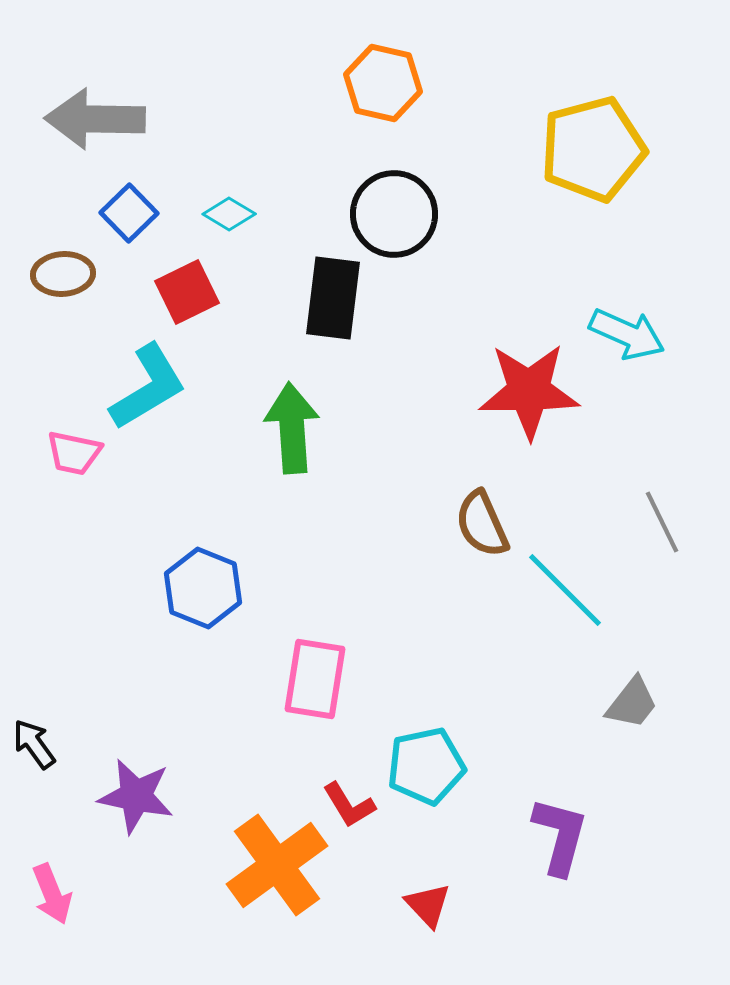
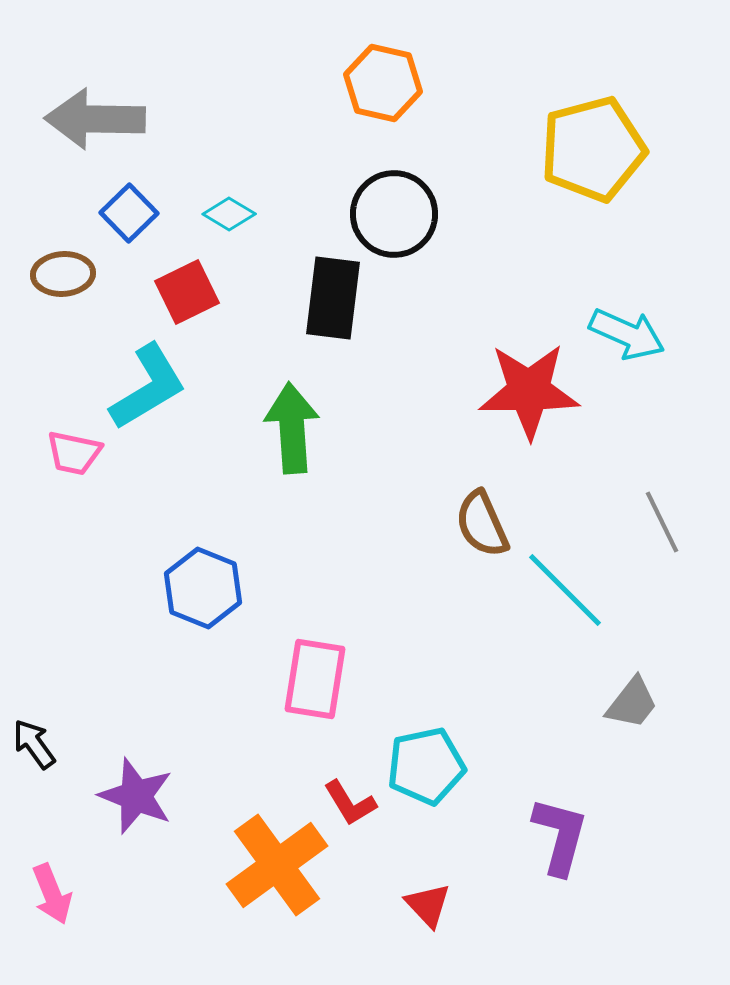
purple star: rotated 10 degrees clockwise
red L-shape: moved 1 px right, 2 px up
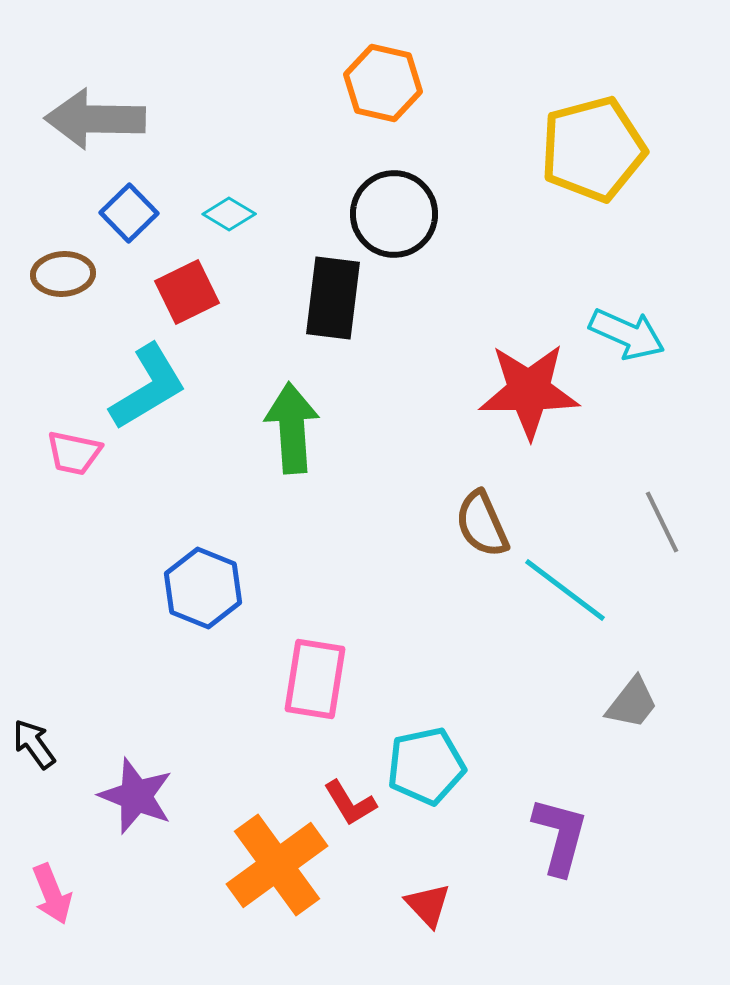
cyan line: rotated 8 degrees counterclockwise
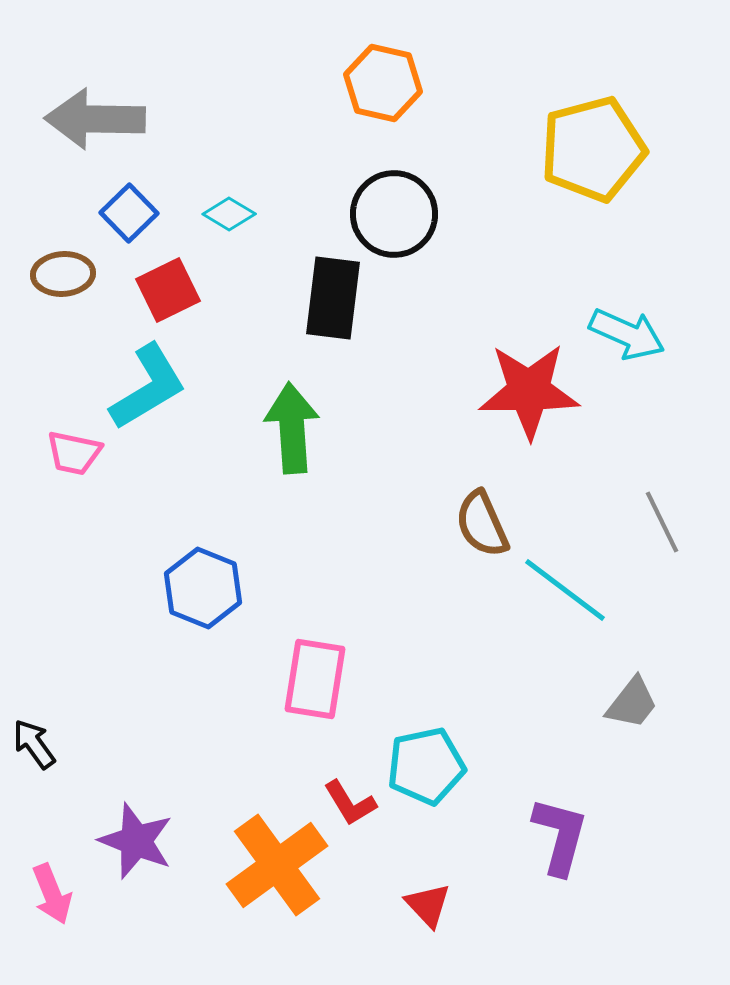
red square: moved 19 px left, 2 px up
purple star: moved 45 px down
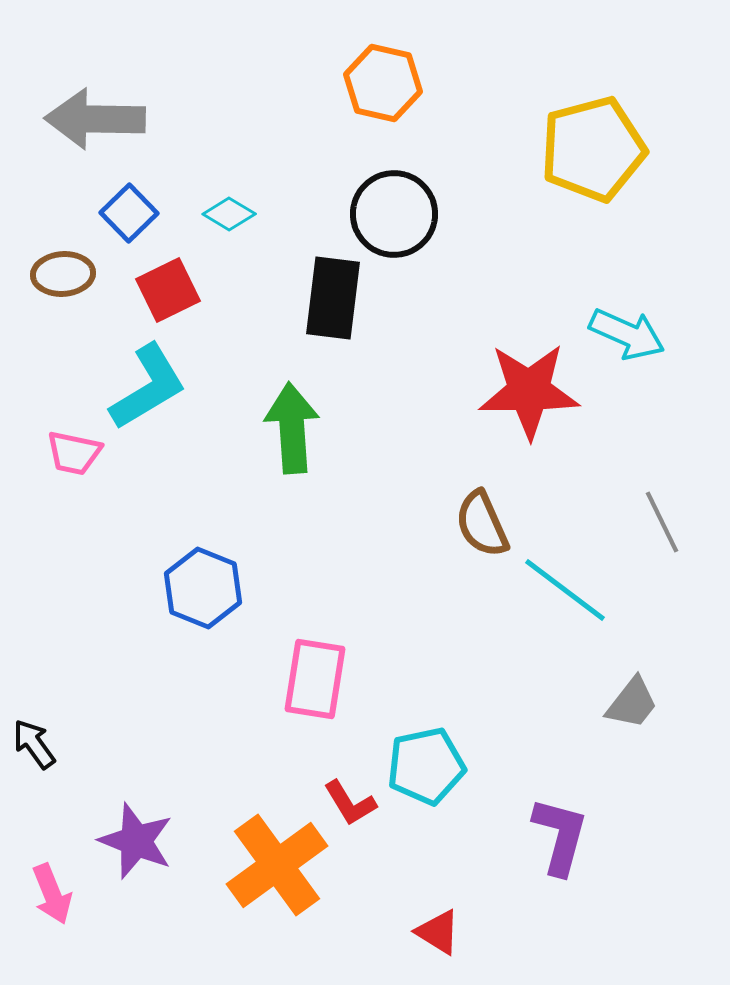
red triangle: moved 10 px right, 27 px down; rotated 15 degrees counterclockwise
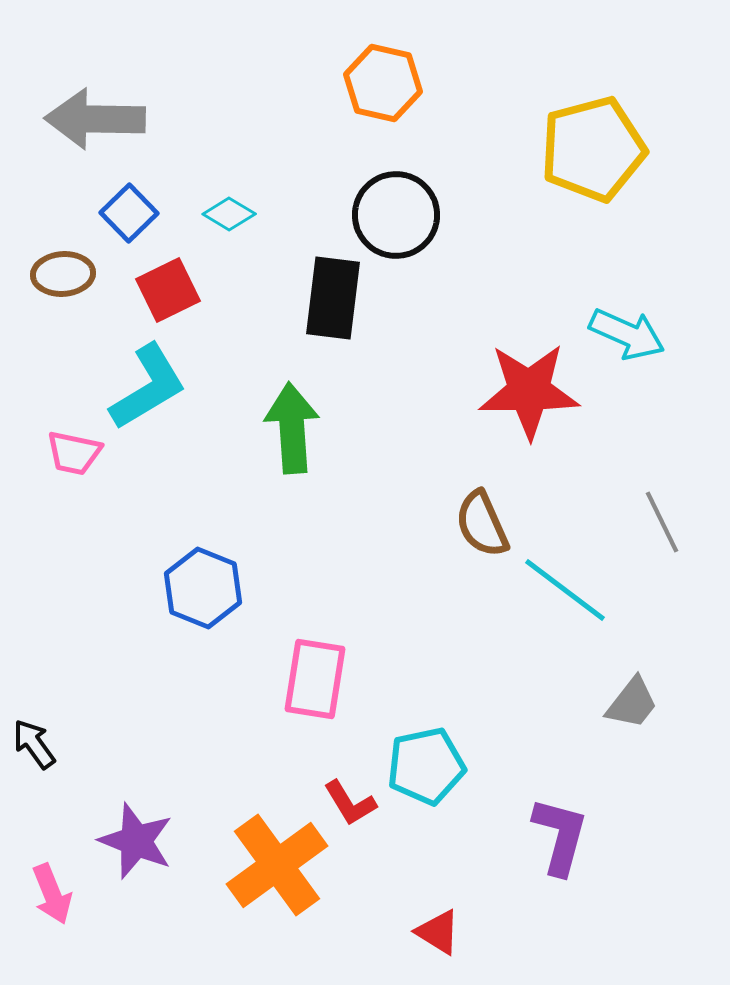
black circle: moved 2 px right, 1 px down
